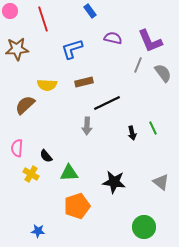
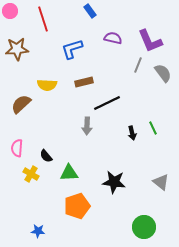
brown semicircle: moved 4 px left, 1 px up
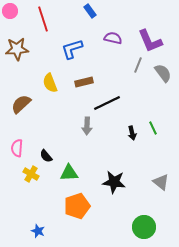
yellow semicircle: moved 3 px right, 2 px up; rotated 66 degrees clockwise
blue star: rotated 16 degrees clockwise
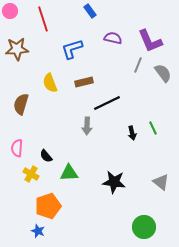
brown semicircle: rotated 30 degrees counterclockwise
orange pentagon: moved 29 px left
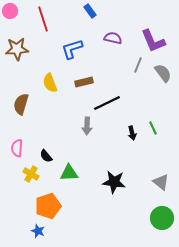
purple L-shape: moved 3 px right
green circle: moved 18 px right, 9 px up
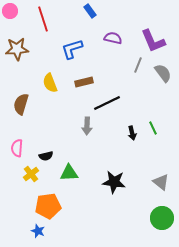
black semicircle: rotated 64 degrees counterclockwise
yellow cross: rotated 21 degrees clockwise
orange pentagon: rotated 10 degrees clockwise
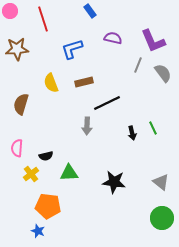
yellow semicircle: moved 1 px right
orange pentagon: rotated 15 degrees clockwise
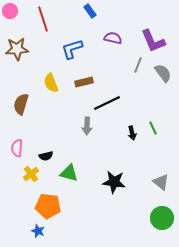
green triangle: rotated 18 degrees clockwise
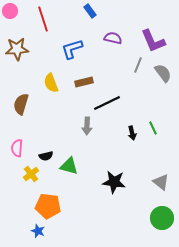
green triangle: moved 7 px up
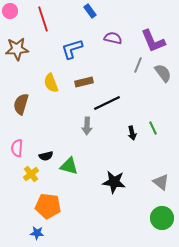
blue star: moved 1 px left, 2 px down; rotated 16 degrees counterclockwise
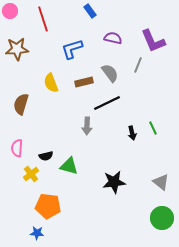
gray semicircle: moved 53 px left
black star: rotated 15 degrees counterclockwise
